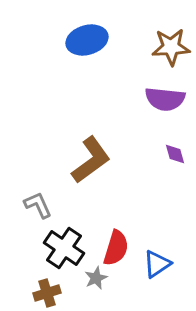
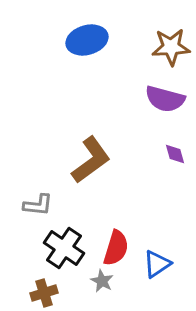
purple semicircle: rotated 9 degrees clockwise
gray L-shape: rotated 120 degrees clockwise
gray star: moved 6 px right, 3 px down; rotated 20 degrees counterclockwise
brown cross: moved 3 px left
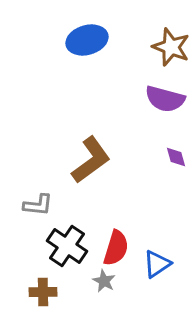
brown star: rotated 24 degrees clockwise
purple diamond: moved 1 px right, 3 px down
black cross: moved 3 px right, 2 px up
gray star: moved 2 px right
brown cross: moved 1 px left, 1 px up; rotated 16 degrees clockwise
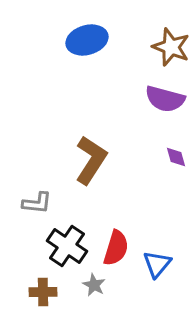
brown L-shape: rotated 21 degrees counterclockwise
gray L-shape: moved 1 px left, 2 px up
blue triangle: rotated 16 degrees counterclockwise
gray star: moved 10 px left, 4 px down
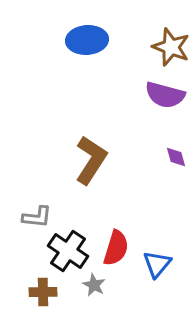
blue ellipse: rotated 12 degrees clockwise
purple semicircle: moved 4 px up
gray L-shape: moved 14 px down
black cross: moved 1 px right, 5 px down
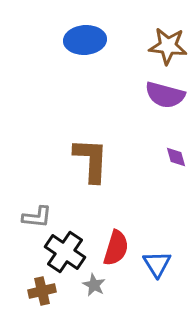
blue ellipse: moved 2 px left
brown star: moved 3 px left, 1 px up; rotated 15 degrees counterclockwise
brown L-shape: rotated 30 degrees counterclockwise
black cross: moved 3 px left, 1 px down
blue triangle: rotated 12 degrees counterclockwise
brown cross: moved 1 px left, 1 px up; rotated 12 degrees counterclockwise
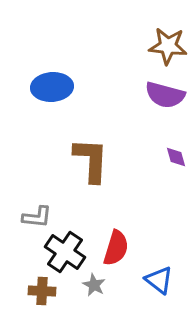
blue ellipse: moved 33 px left, 47 px down
blue triangle: moved 2 px right, 16 px down; rotated 20 degrees counterclockwise
brown cross: rotated 16 degrees clockwise
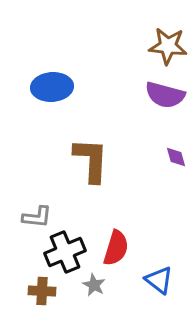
black cross: rotated 33 degrees clockwise
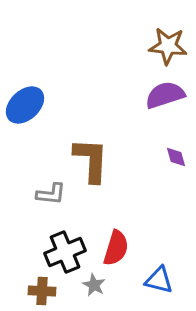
blue ellipse: moved 27 px left, 18 px down; rotated 39 degrees counterclockwise
purple semicircle: rotated 147 degrees clockwise
gray L-shape: moved 14 px right, 23 px up
blue triangle: rotated 24 degrees counterclockwise
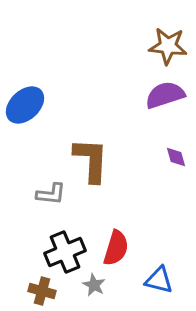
brown cross: rotated 12 degrees clockwise
